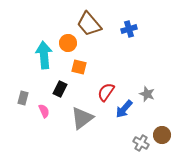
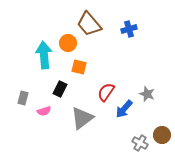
pink semicircle: rotated 96 degrees clockwise
gray cross: moved 1 px left
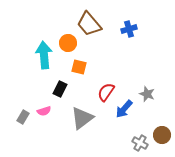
gray rectangle: moved 19 px down; rotated 16 degrees clockwise
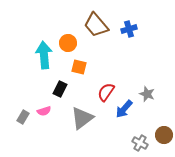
brown trapezoid: moved 7 px right, 1 px down
brown circle: moved 2 px right
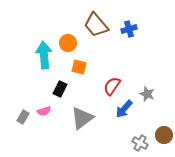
red semicircle: moved 6 px right, 6 px up
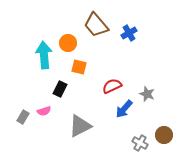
blue cross: moved 4 px down; rotated 14 degrees counterclockwise
red semicircle: rotated 30 degrees clockwise
gray triangle: moved 2 px left, 8 px down; rotated 10 degrees clockwise
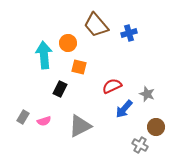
blue cross: rotated 14 degrees clockwise
pink semicircle: moved 10 px down
brown circle: moved 8 px left, 8 px up
gray cross: moved 2 px down
